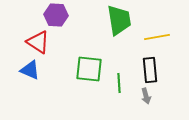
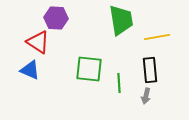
purple hexagon: moved 3 px down
green trapezoid: moved 2 px right
gray arrow: rotated 28 degrees clockwise
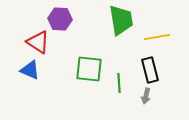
purple hexagon: moved 4 px right, 1 px down
black rectangle: rotated 10 degrees counterclockwise
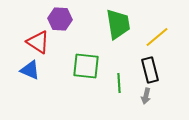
green trapezoid: moved 3 px left, 4 px down
yellow line: rotated 30 degrees counterclockwise
green square: moved 3 px left, 3 px up
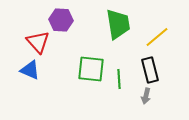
purple hexagon: moved 1 px right, 1 px down
red triangle: rotated 15 degrees clockwise
green square: moved 5 px right, 3 px down
green line: moved 4 px up
